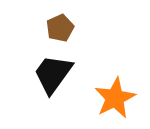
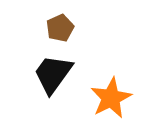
orange star: moved 4 px left
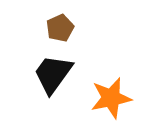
orange star: rotated 15 degrees clockwise
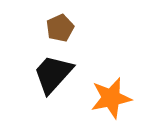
black trapezoid: rotated 6 degrees clockwise
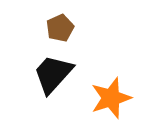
orange star: rotated 6 degrees counterclockwise
